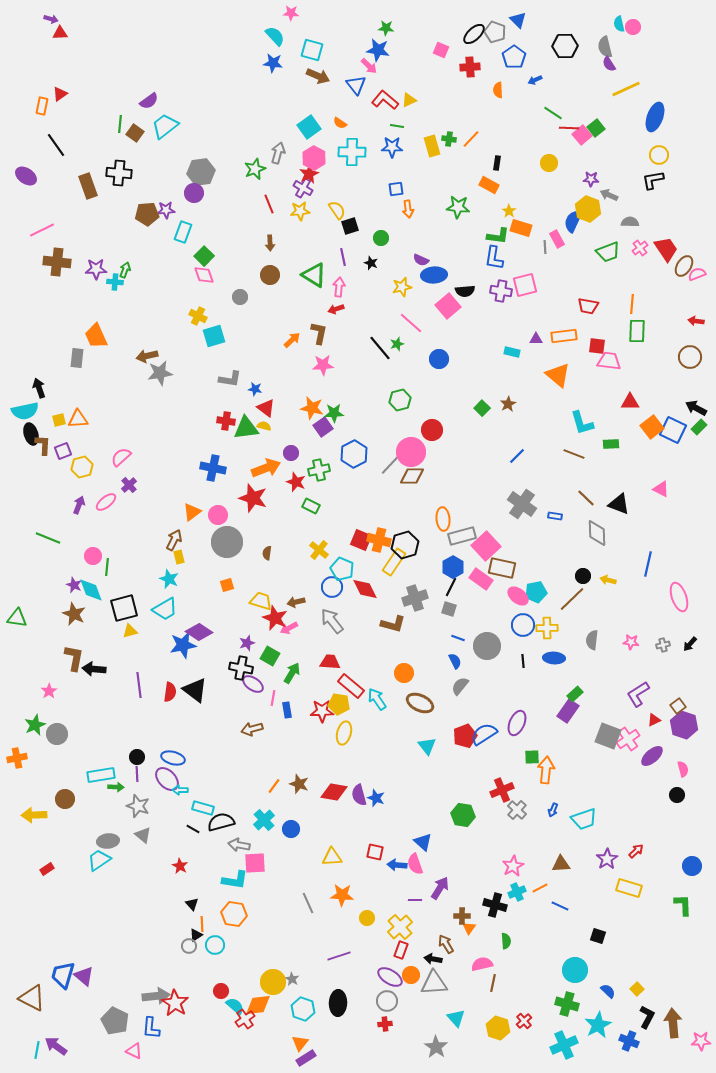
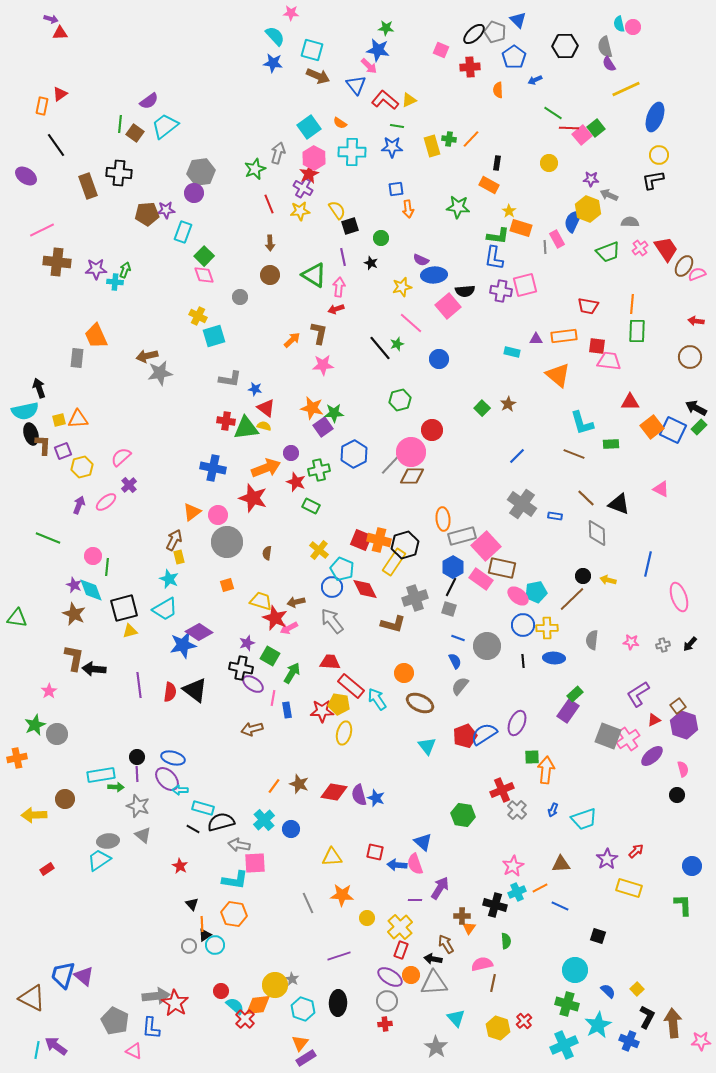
black triangle at (196, 935): moved 9 px right
yellow circle at (273, 982): moved 2 px right, 3 px down
red cross at (245, 1019): rotated 12 degrees counterclockwise
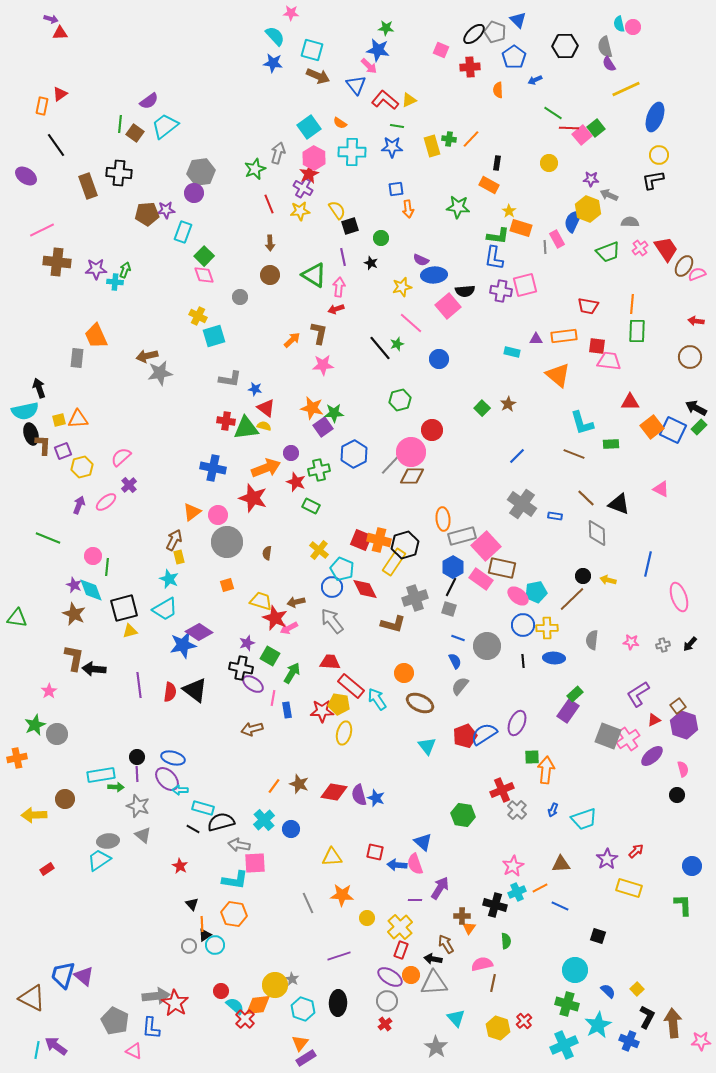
red cross at (385, 1024): rotated 32 degrees counterclockwise
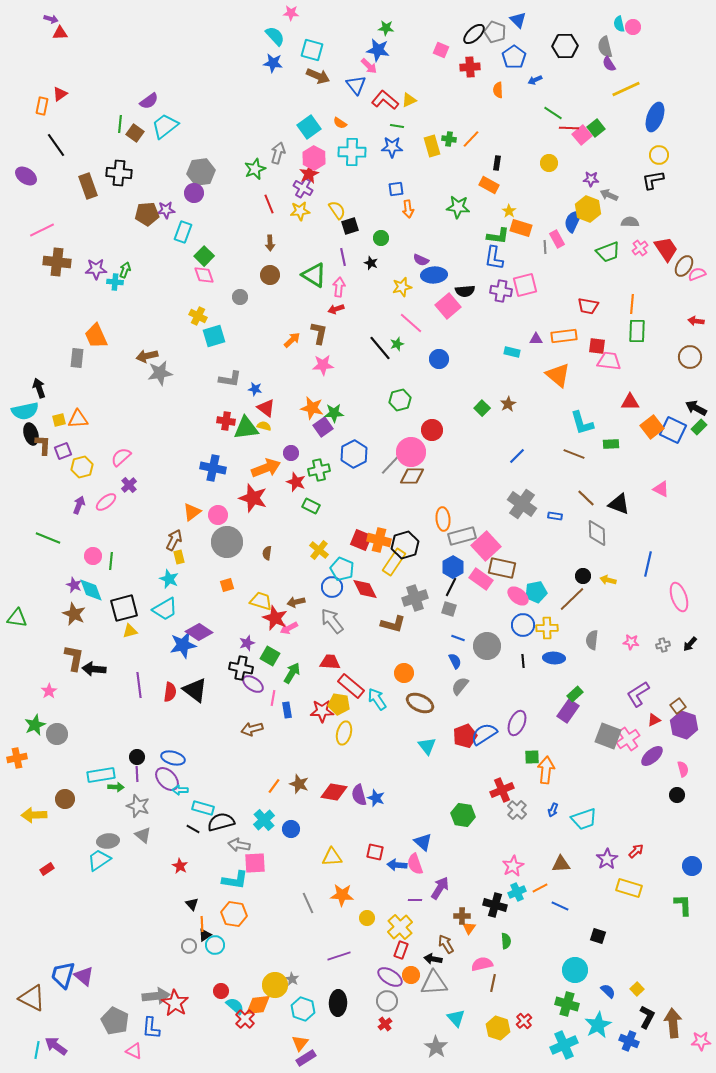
green line at (107, 567): moved 4 px right, 6 px up
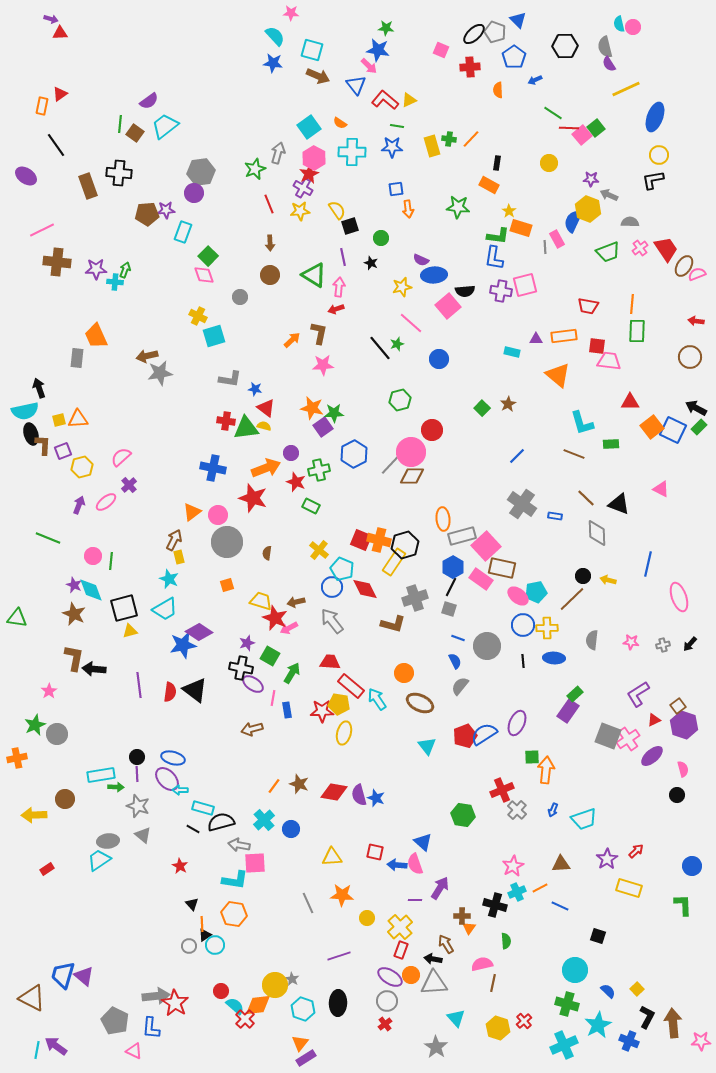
green square at (204, 256): moved 4 px right
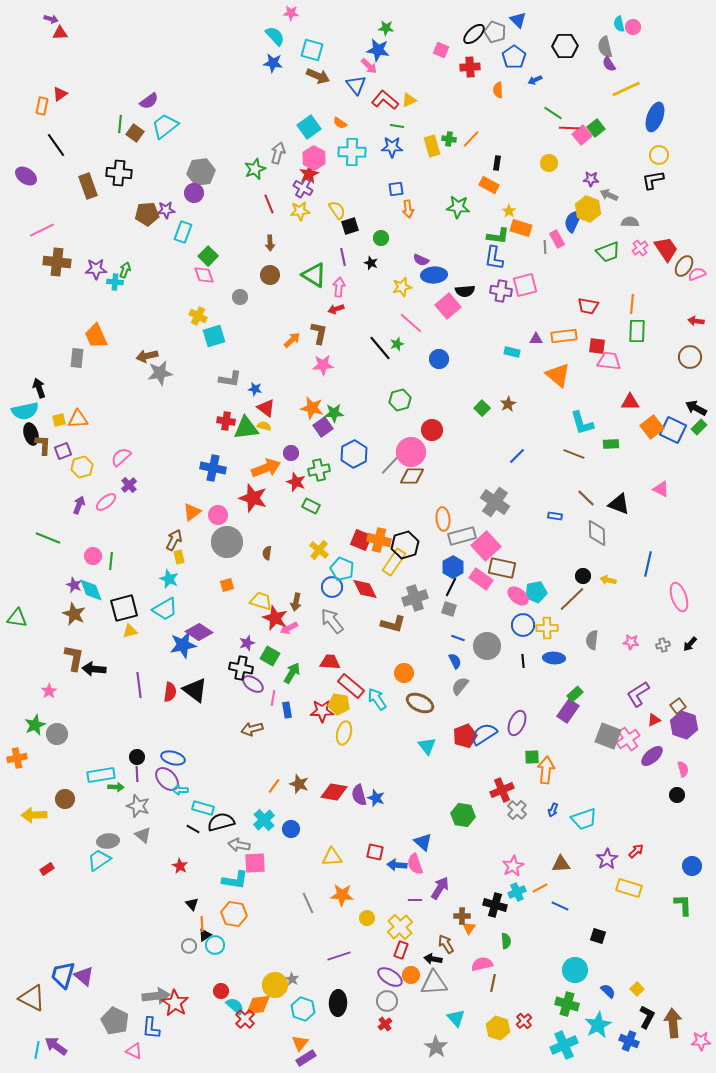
gray cross at (522, 504): moved 27 px left, 2 px up
brown arrow at (296, 602): rotated 66 degrees counterclockwise
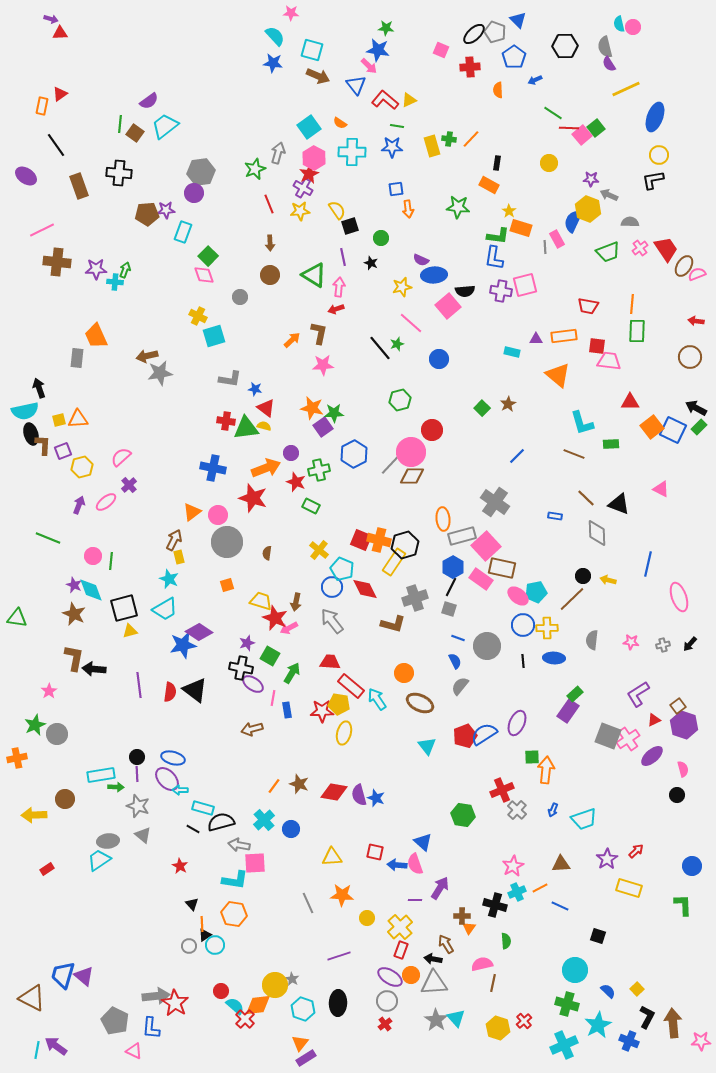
brown rectangle at (88, 186): moved 9 px left
gray star at (436, 1047): moved 27 px up
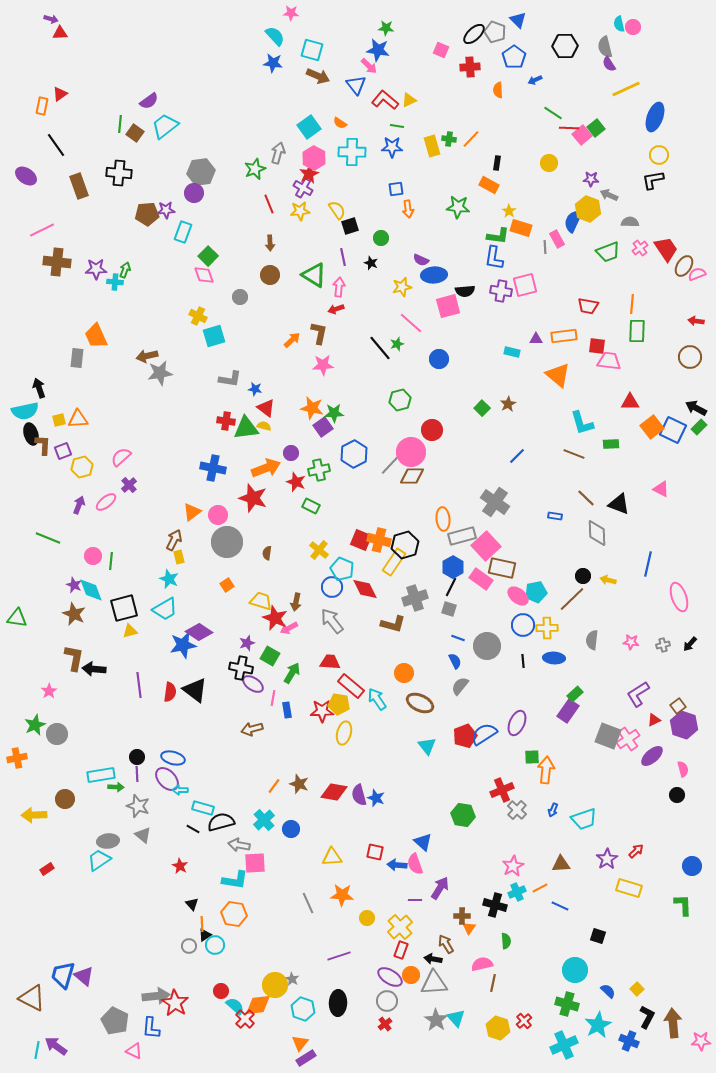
pink square at (448, 306): rotated 25 degrees clockwise
orange square at (227, 585): rotated 16 degrees counterclockwise
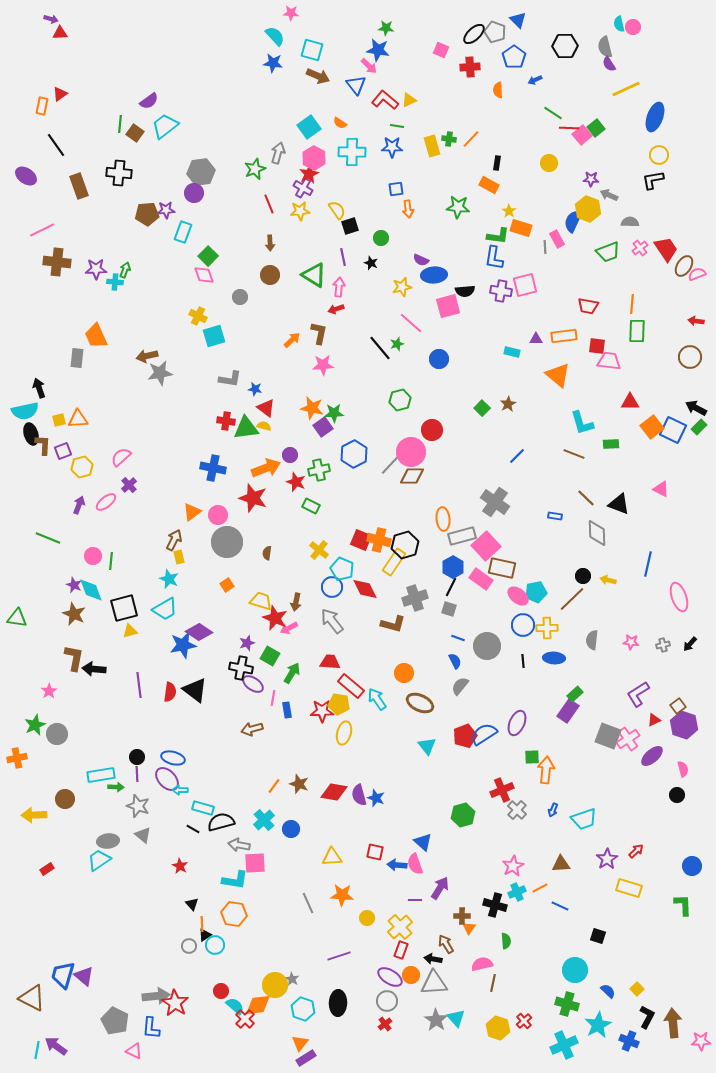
purple circle at (291, 453): moved 1 px left, 2 px down
green hexagon at (463, 815): rotated 25 degrees counterclockwise
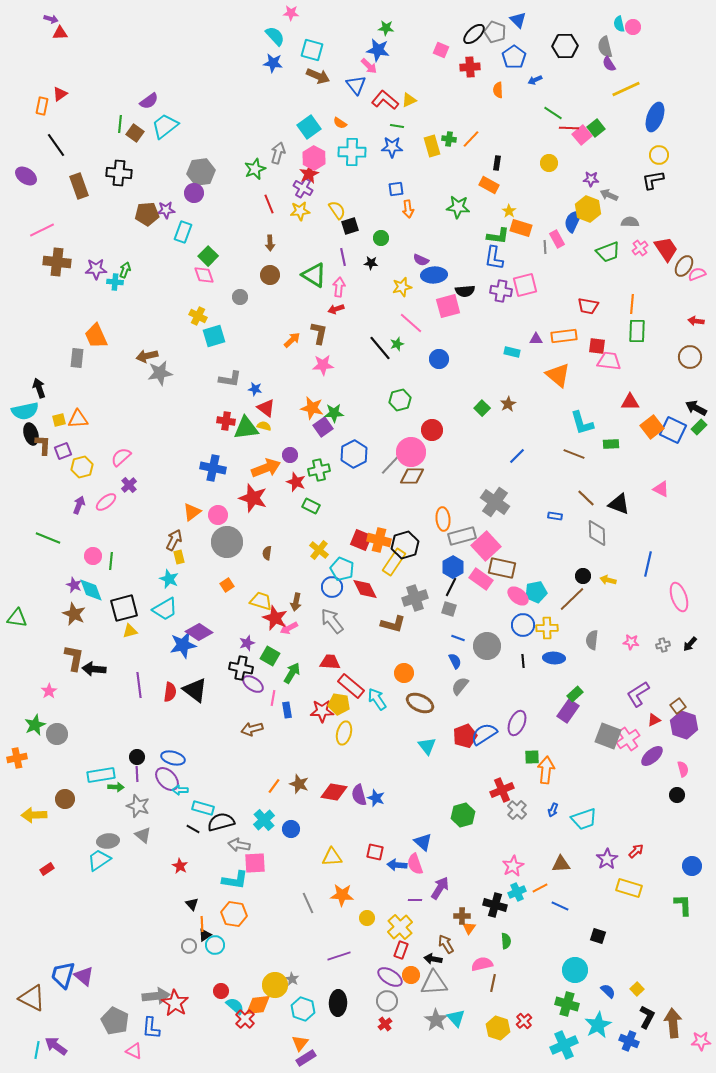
black star at (371, 263): rotated 16 degrees counterclockwise
